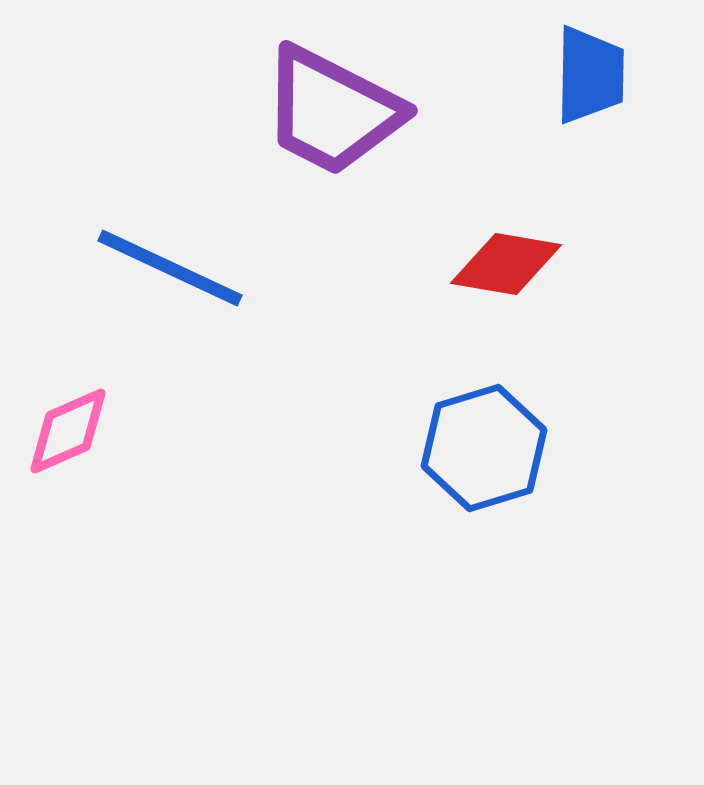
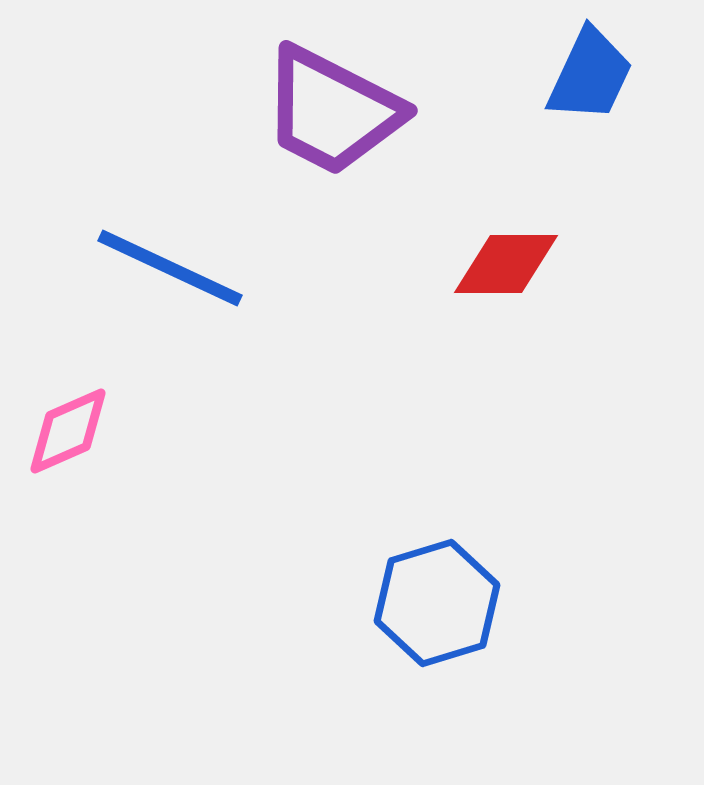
blue trapezoid: rotated 24 degrees clockwise
red diamond: rotated 10 degrees counterclockwise
blue hexagon: moved 47 px left, 155 px down
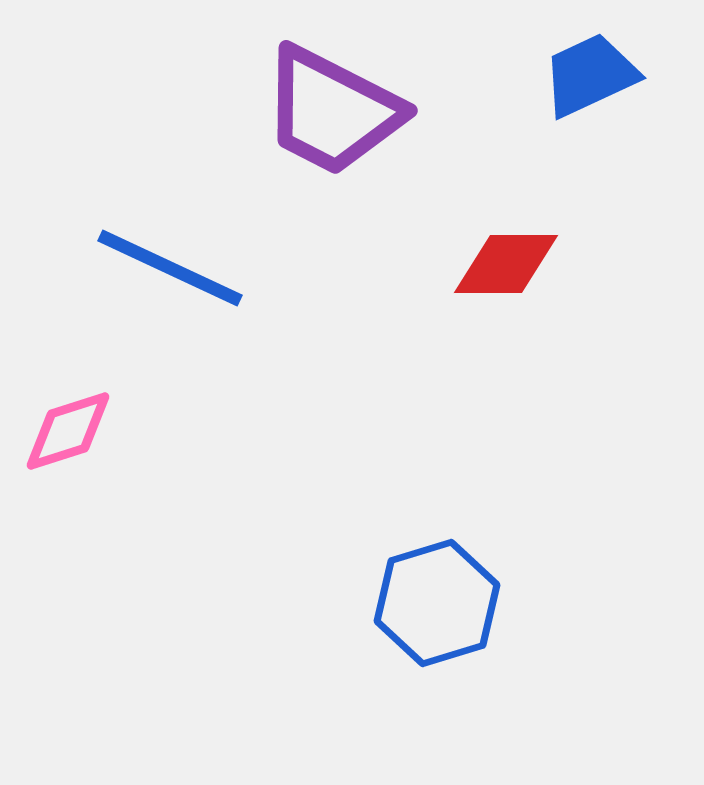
blue trapezoid: rotated 140 degrees counterclockwise
pink diamond: rotated 6 degrees clockwise
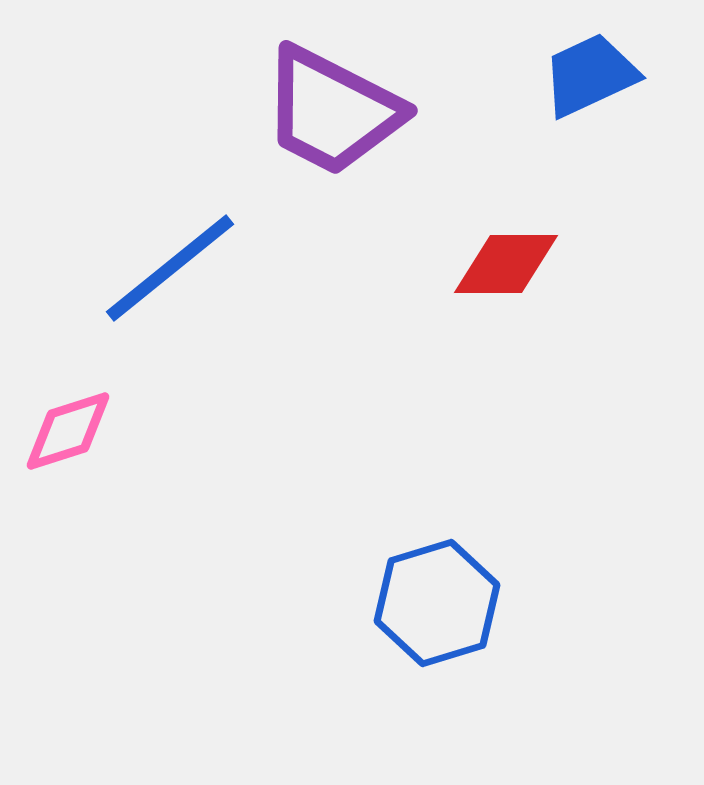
blue line: rotated 64 degrees counterclockwise
